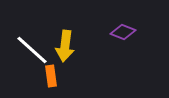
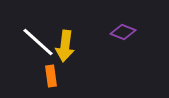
white line: moved 6 px right, 8 px up
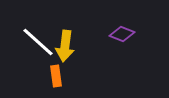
purple diamond: moved 1 px left, 2 px down
orange rectangle: moved 5 px right
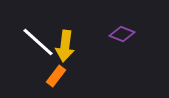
orange rectangle: rotated 45 degrees clockwise
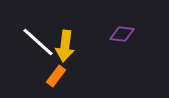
purple diamond: rotated 15 degrees counterclockwise
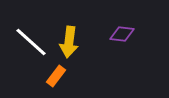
white line: moved 7 px left
yellow arrow: moved 4 px right, 4 px up
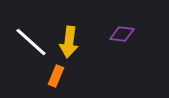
orange rectangle: rotated 15 degrees counterclockwise
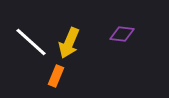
yellow arrow: moved 1 px down; rotated 16 degrees clockwise
